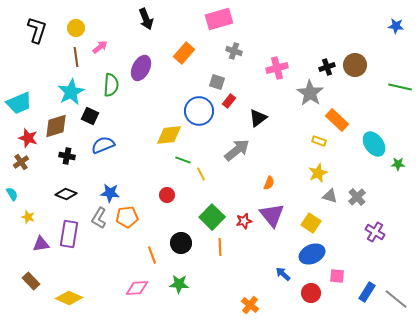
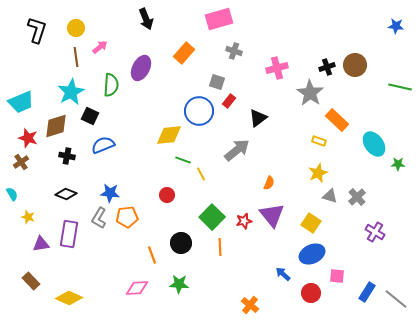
cyan trapezoid at (19, 103): moved 2 px right, 1 px up
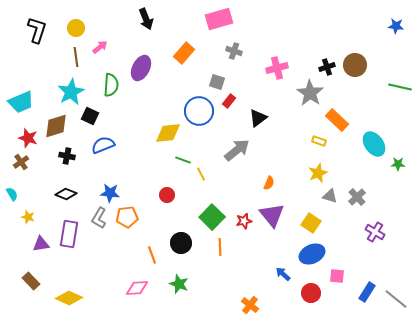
yellow diamond at (169, 135): moved 1 px left, 2 px up
green star at (179, 284): rotated 18 degrees clockwise
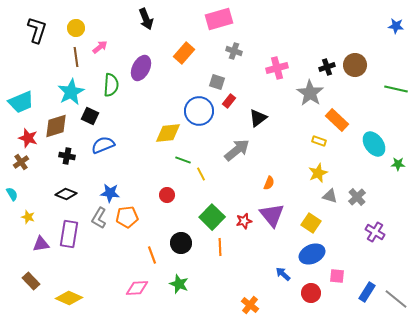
green line at (400, 87): moved 4 px left, 2 px down
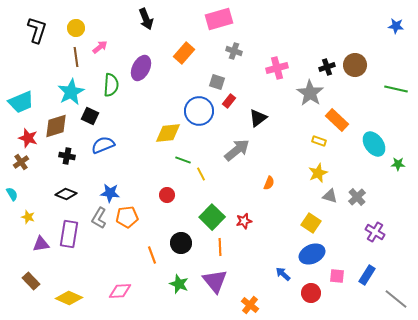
purple triangle at (272, 215): moved 57 px left, 66 px down
pink diamond at (137, 288): moved 17 px left, 3 px down
blue rectangle at (367, 292): moved 17 px up
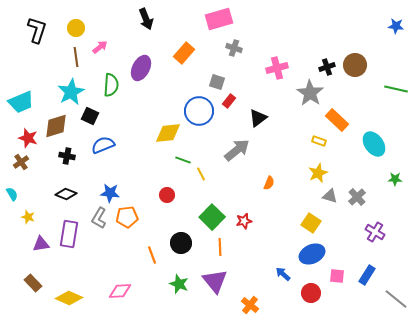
gray cross at (234, 51): moved 3 px up
green star at (398, 164): moved 3 px left, 15 px down
brown rectangle at (31, 281): moved 2 px right, 2 px down
